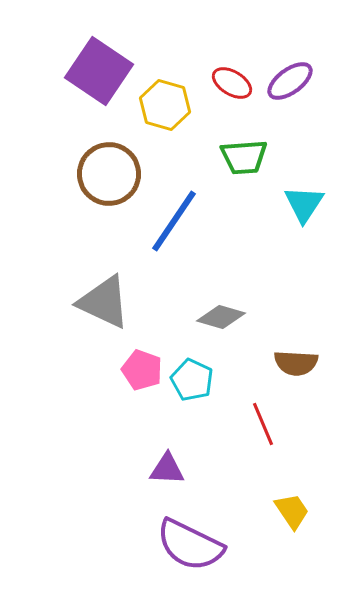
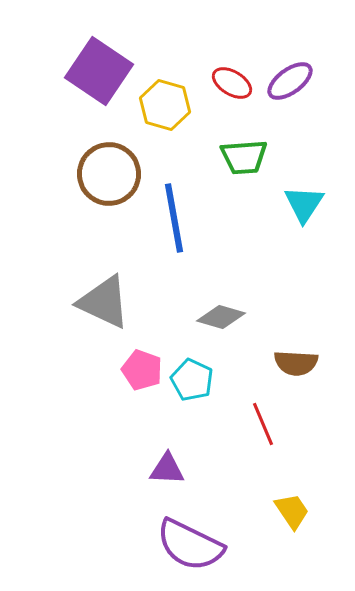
blue line: moved 3 px up; rotated 44 degrees counterclockwise
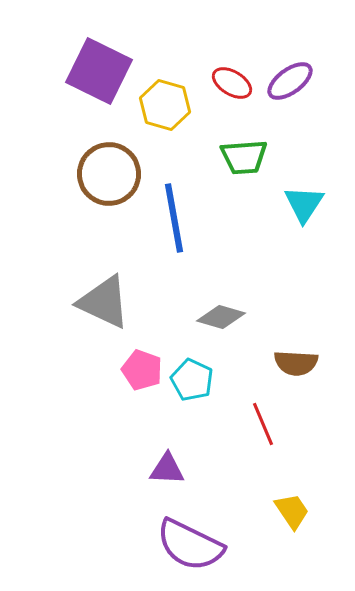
purple square: rotated 8 degrees counterclockwise
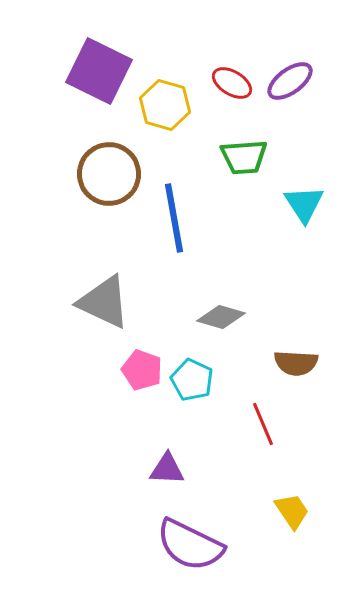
cyan triangle: rotated 6 degrees counterclockwise
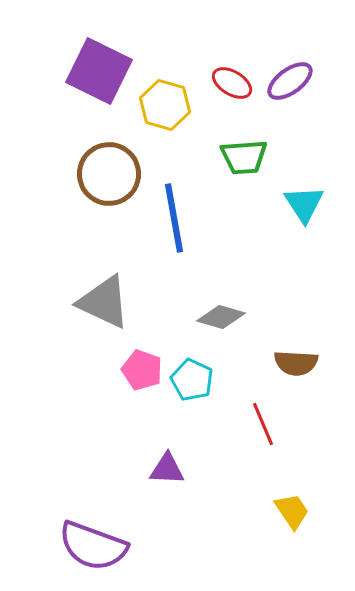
purple semicircle: moved 97 px left, 1 px down; rotated 6 degrees counterclockwise
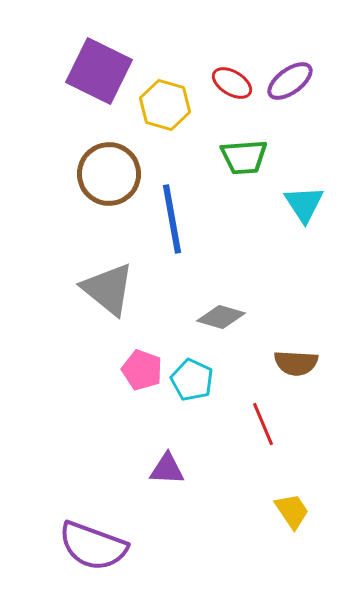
blue line: moved 2 px left, 1 px down
gray triangle: moved 4 px right, 13 px up; rotated 14 degrees clockwise
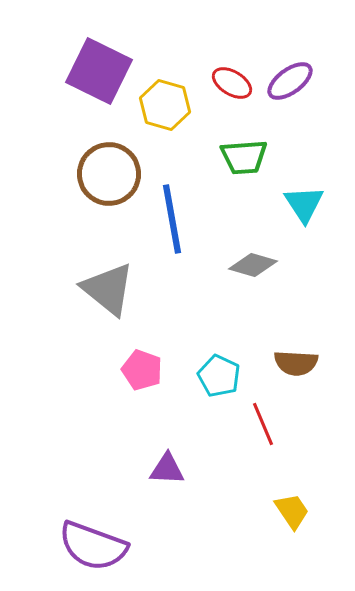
gray diamond: moved 32 px right, 52 px up
cyan pentagon: moved 27 px right, 4 px up
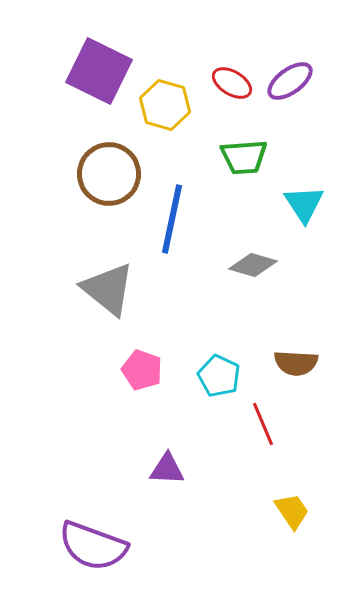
blue line: rotated 22 degrees clockwise
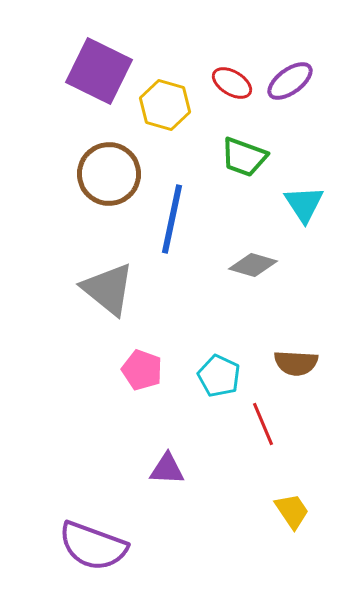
green trapezoid: rotated 24 degrees clockwise
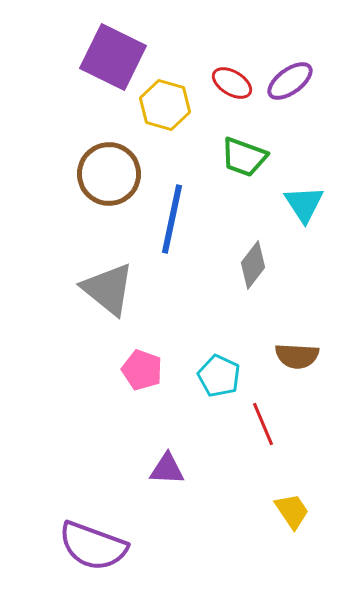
purple square: moved 14 px right, 14 px up
gray diamond: rotated 69 degrees counterclockwise
brown semicircle: moved 1 px right, 7 px up
